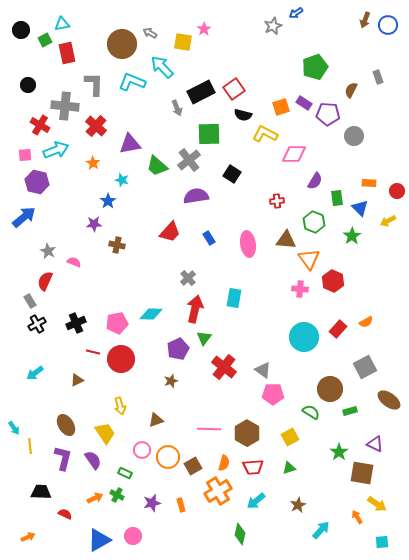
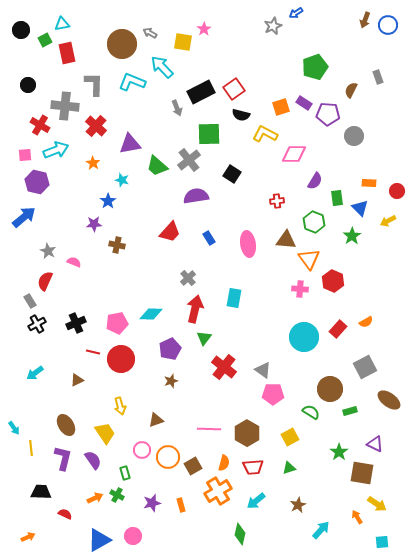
black semicircle at (243, 115): moved 2 px left
purple pentagon at (178, 349): moved 8 px left
yellow line at (30, 446): moved 1 px right, 2 px down
green rectangle at (125, 473): rotated 48 degrees clockwise
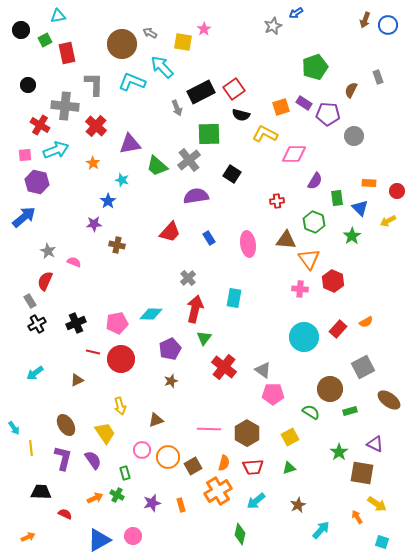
cyan triangle at (62, 24): moved 4 px left, 8 px up
gray square at (365, 367): moved 2 px left
cyan square at (382, 542): rotated 24 degrees clockwise
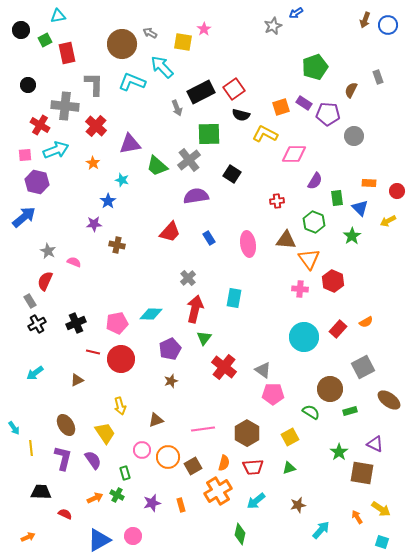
pink line at (209, 429): moved 6 px left; rotated 10 degrees counterclockwise
yellow arrow at (377, 504): moved 4 px right, 5 px down
brown star at (298, 505): rotated 14 degrees clockwise
